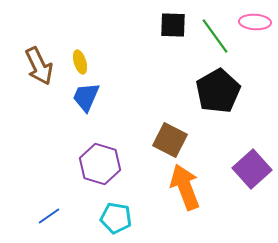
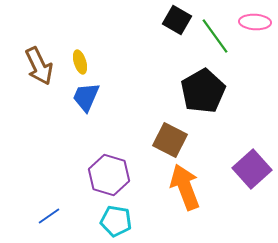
black square: moved 4 px right, 5 px up; rotated 28 degrees clockwise
black pentagon: moved 15 px left
purple hexagon: moved 9 px right, 11 px down
cyan pentagon: moved 3 px down
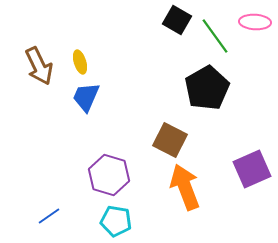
black pentagon: moved 4 px right, 3 px up
purple square: rotated 18 degrees clockwise
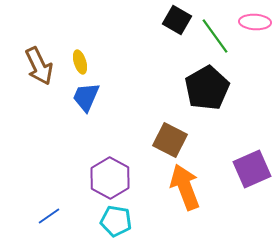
purple hexagon: moved 1 px right, 3 px down; rotated 12 degrees clockwise
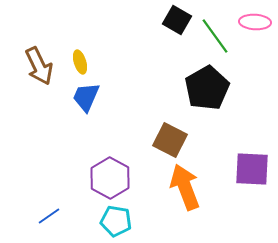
purple square: rotated 27 degrees clockwise
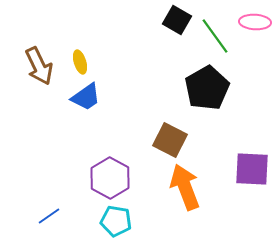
blue trapezoid: rotated 148 degrees counterclockwise
